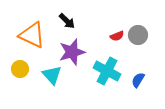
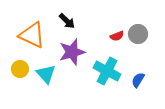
gray circle: moved 1 px up
cyan triangle: moved 6 px left, 1 px up
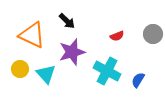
gray circle: moved 15 px right
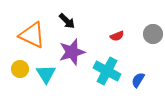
cyan triangle: rotated 10 degrees clockwise
